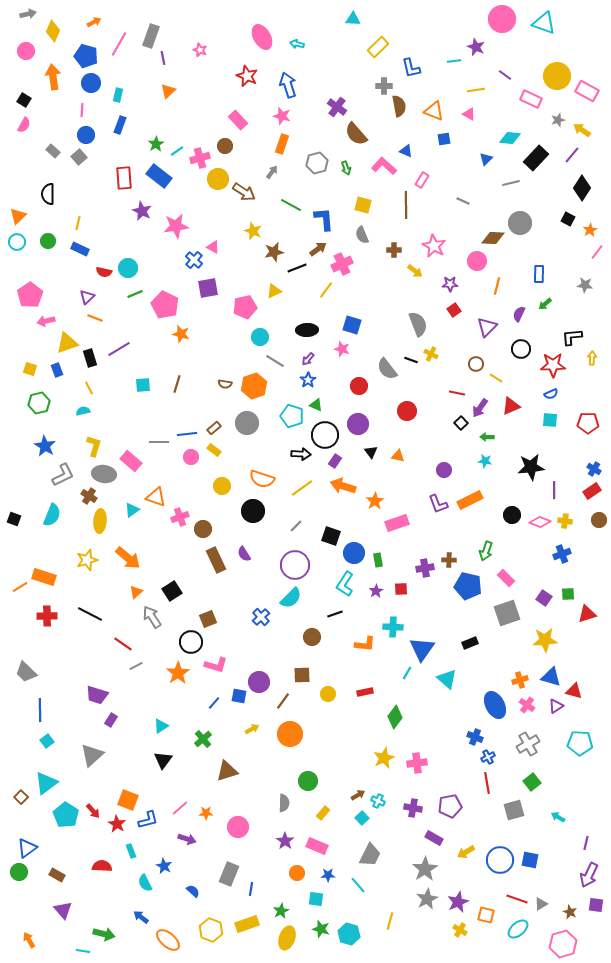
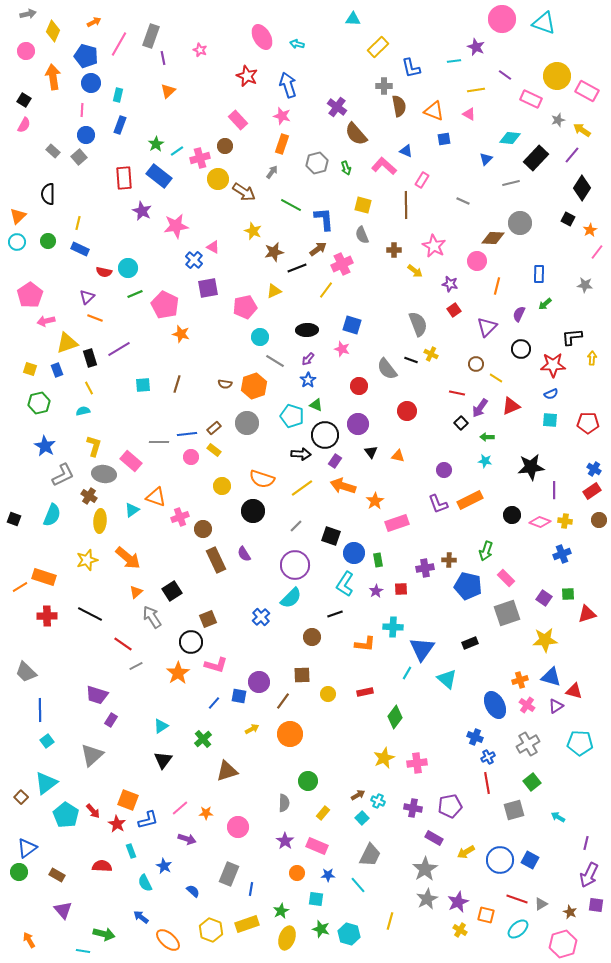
purple star at (450, 284): rotated 14 degrees clockwise
blue square at (530, 860): rotated 18 degrees clockwise
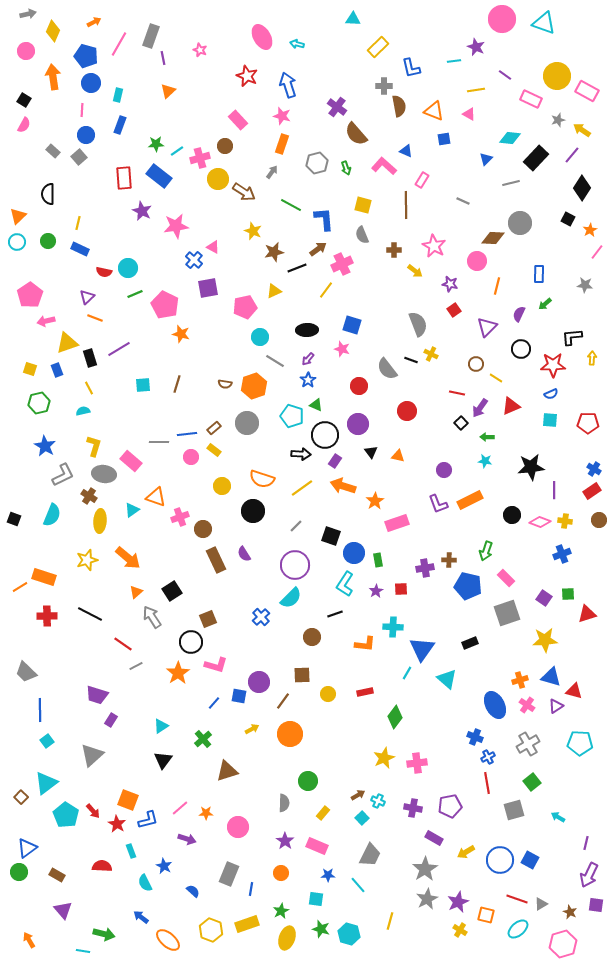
green star at (156, 144): rotated 28 degrees clockwise
orange circle at (297, 873): moved 16 px left
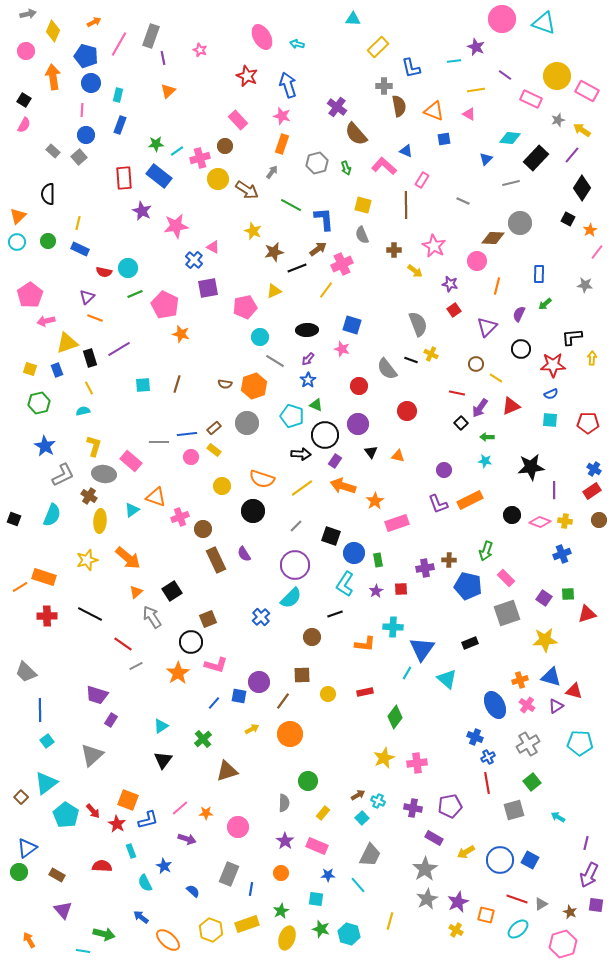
brown arrow at (244, 192): moved 3 px right, 2 px up
yellow cross at (460, 930): moved 4 px left
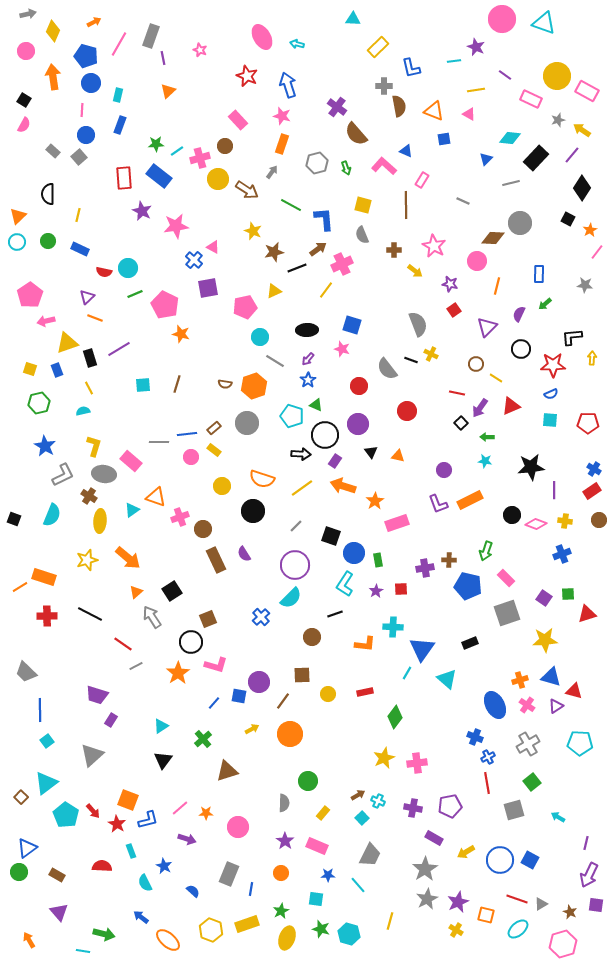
yellow line at (78, 223): moved 8 px up
pink diamond at (540, 522): moved 4 px left, 2 px down
purple triangle at (63, 910): moved 4 px left, 2 px down
